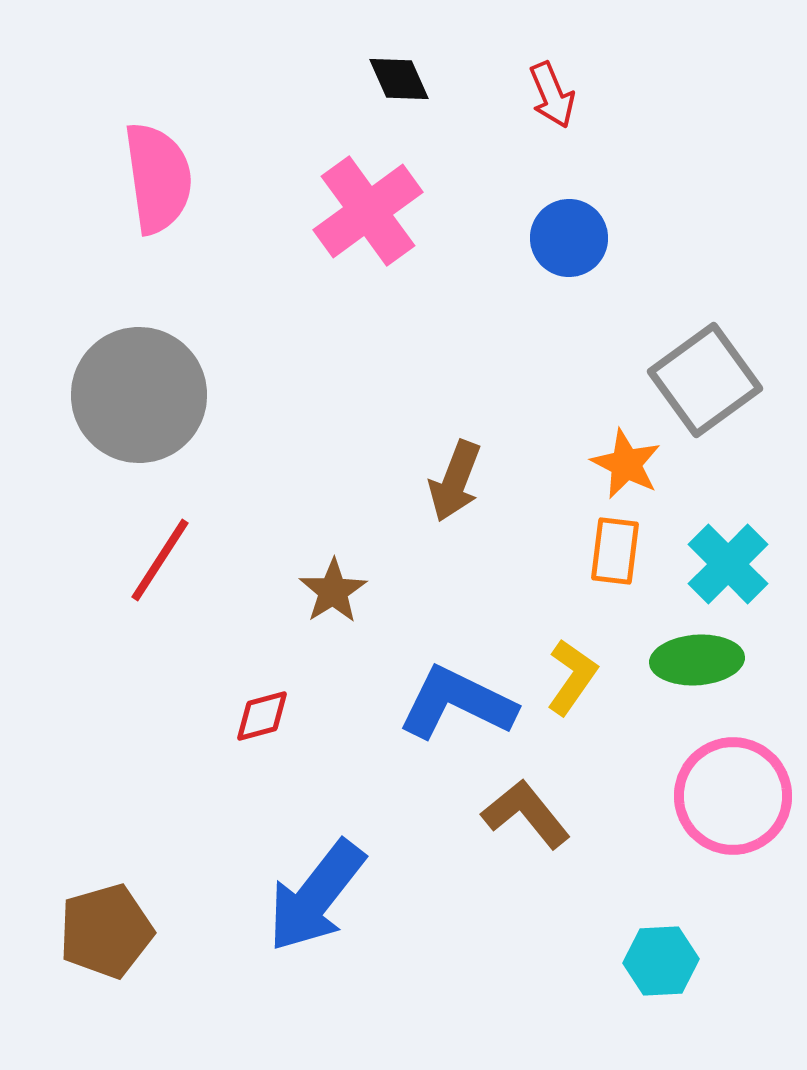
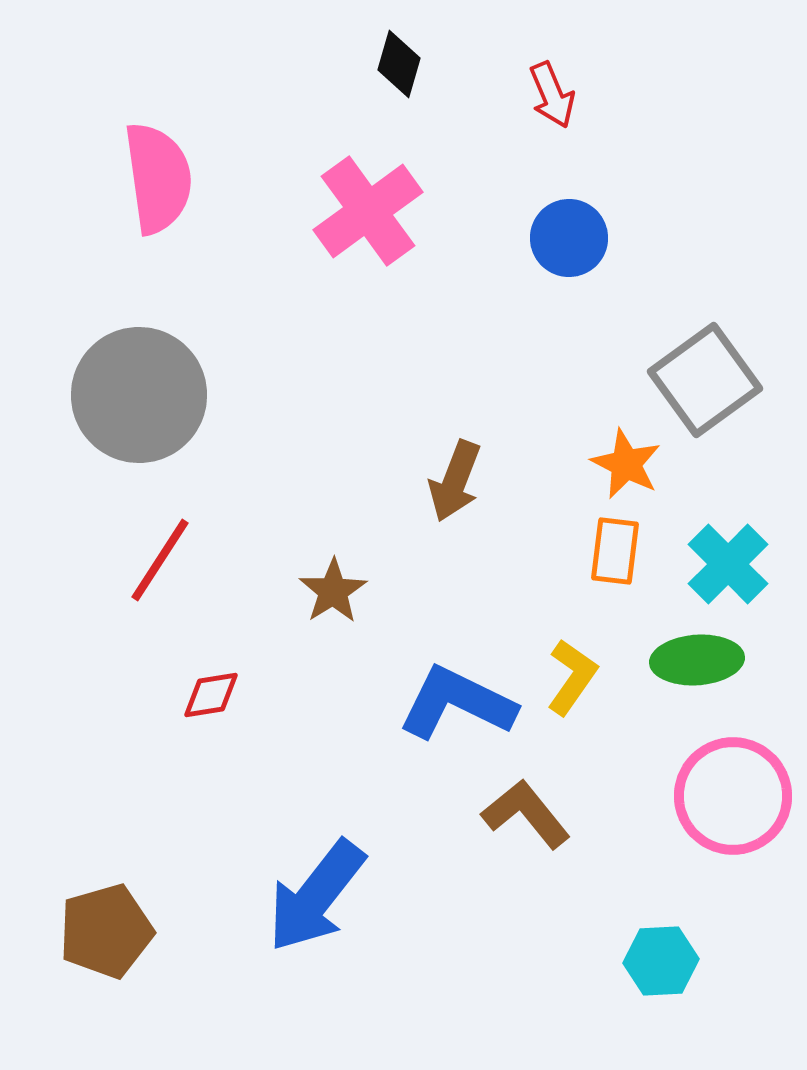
black diamond: moved 15 px up; rotated 40 degrees clockwise
red diamond: moved 51 px left, 21 px up; rotated 6 degrees clockwise
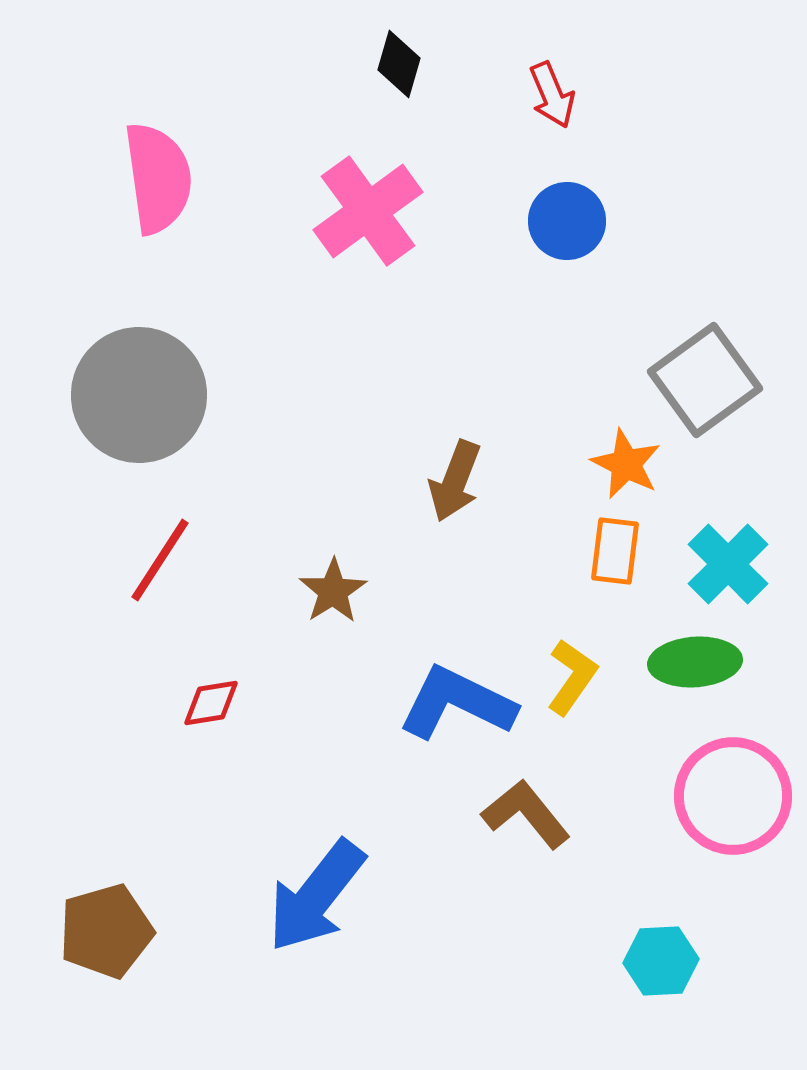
blue circle: moved 2 px left, 17 px up
green ellipse: moved 2 px left, 2 px down
red diamond: moved 8 px down
